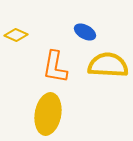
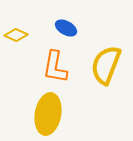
blue ellipse: moved 19 px left, 4 px up
yellow semicircle: moved 2 px left; rotated 72 degrees counterclockwise
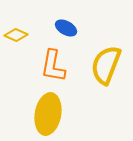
orange L-shape: moved 2 px left, 1 px up
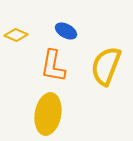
blue ellipse: moved 3 px down
yellow semicircle: moved 1 px down
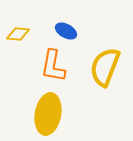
yellow diamond: moved 2 px right, 1 px up; rotated 20 degrees counterclockwise
yellow semicircle: moved 1 px left, 1 px down
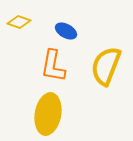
yellow diamond: moved 1 px right, 12 px up; rotated 15 degrees clockwise
yellow semicircle: moved 1 px right, 1 px up
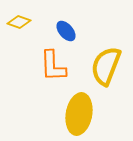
blue ellipse: rotated 20 degrees clockwise
orange L-shape: rotated 12 degrees counterclockwise
yellow ellipse: moved 31 px right
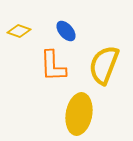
yellow diamond: moved 9 px down
yellow semicircle: moved 2 px left, 1 px up
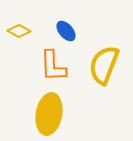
yellow diamond: rotated 10 degrees clockwise
yellow ellipse: moved 30 px left
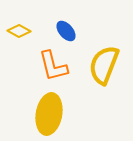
orange L-shape: rotated 12 degrees counterclockwise
